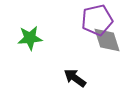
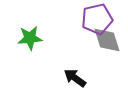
purple pentagon: moved 1 px up
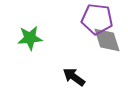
purple pentagon: rotated 20 degrees clockwise
black arrow: moved 1 px left, 1 px up
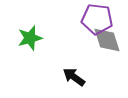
green star: rotated 10 degrees counterclockwise
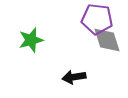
green star: moved 1 px right, 2 px down
black arrow: rotated 45 degrees counterclockwise
